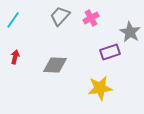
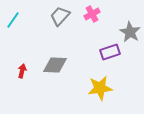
pink cross: moved 1 px right, 4 px up
red arrow: moved 7 px right, 14 px down
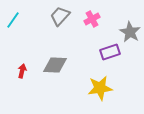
pink cross: moved 5 px down
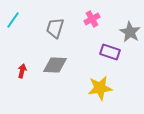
gray trapezoid: moved 5 px left, 12 px down; rotated 25 degrees counterclockwise
purple rectangle: rotated 36 degrees clockwise
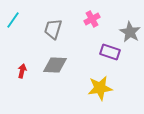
gray trapezoid: moved 2 px left, 1 px down
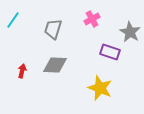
yellow star: rotated 30 degrees clockwise
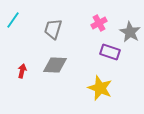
pink cross: moved 7 px right, 4 px down
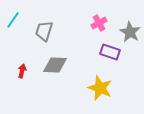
gray trapezoid: moved 9 px left, 2 px down
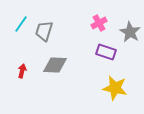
cyan line: moved 8 px right, 4 px down
purple rectangle: moved 4 px left
yellow star: moved 15 px right; rotated 10 degrees counterclockwise
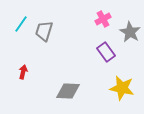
pink cross: moved 4 px right, 4 px up
purple rectangle: rotated 36 degrees clockwise
gray diamond: moved 13 px right, 26 px down
red arrow: moved 1 px right, 1 px down
yellow star: moved 7 px right
